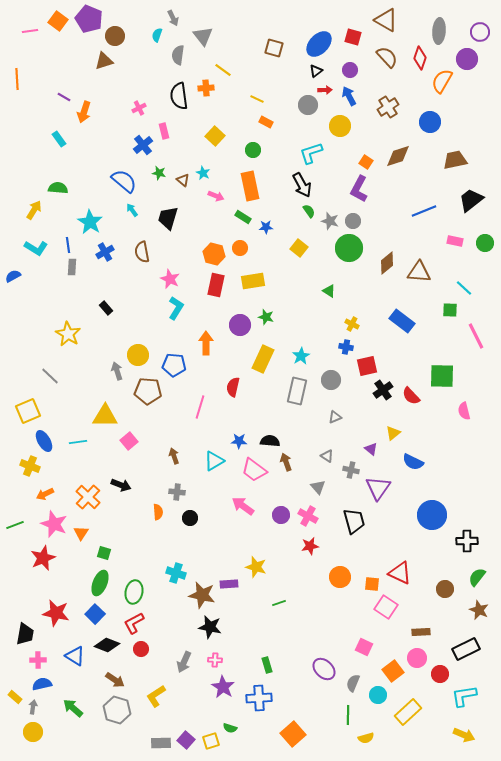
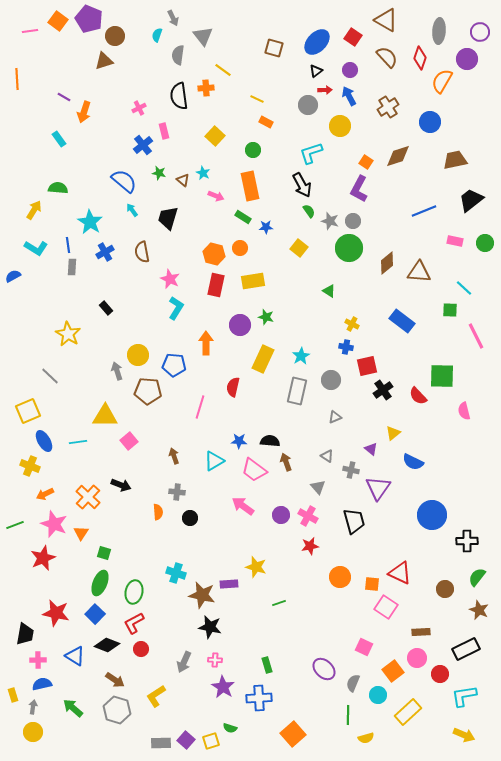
red square at (353, 37): rotated 18 degrees clockwise
blue ellipse at (319, 44): moved 2 px left, 2 px up
red semicircle at (411, 396): moved 7 px right
yellow rectangle at (15, 697): moved 2 px left, 2 px up; rotated 32 degrees clockwise
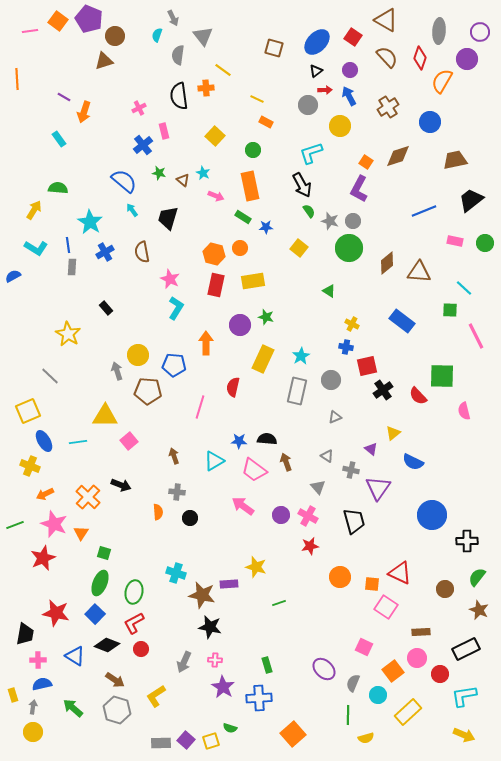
black semicircle at (270, 441): moved 3 px left, 2 px up
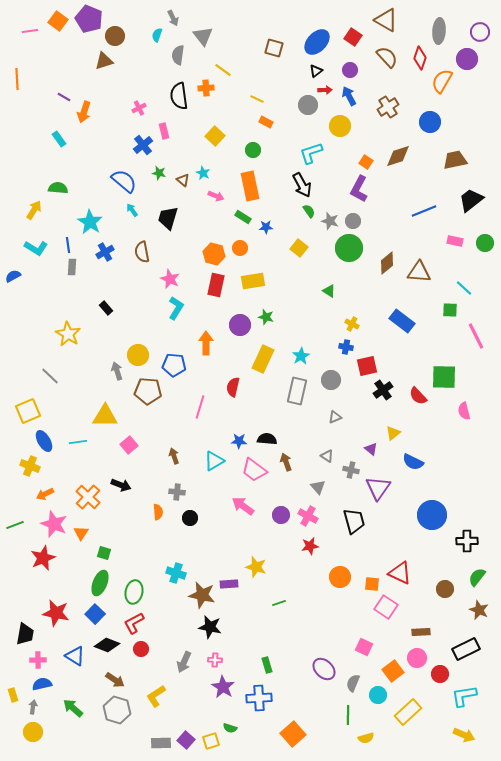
green square at (442, 376): moved 2 px right, 1 px down
pink square at (129, 441): moved 4 px down
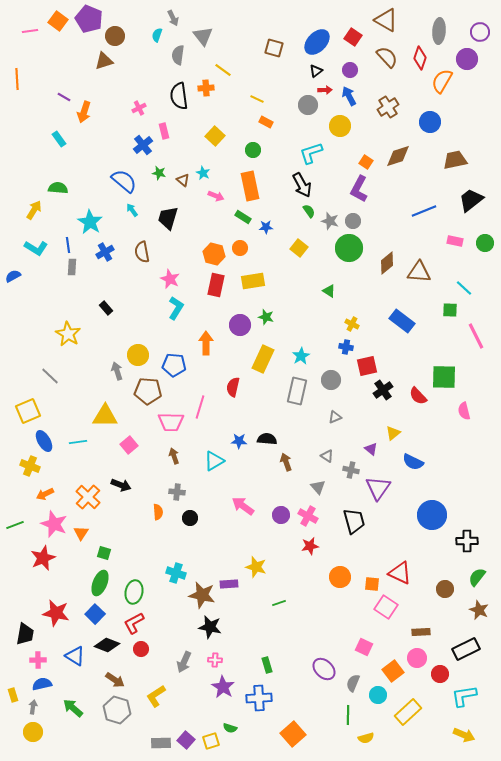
pink trapezoid at (254, 470): moved 83 px left, 48 px up; rotated 36 degrees counterclockwise
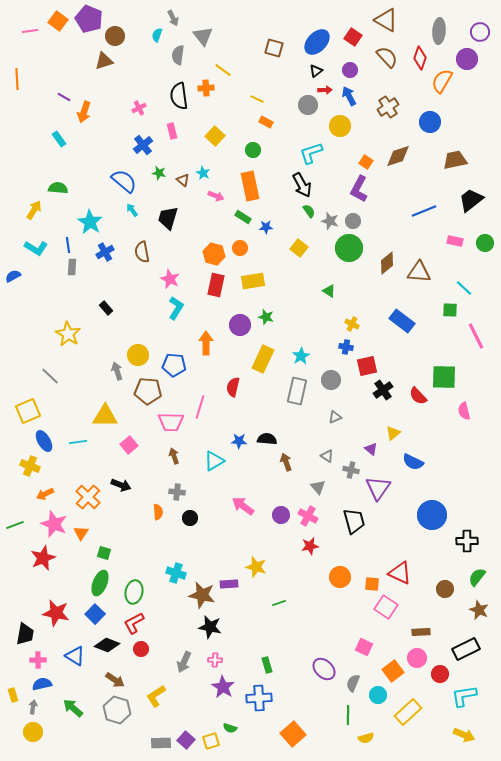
pink rectangle at (164, 131): moved 8 px right
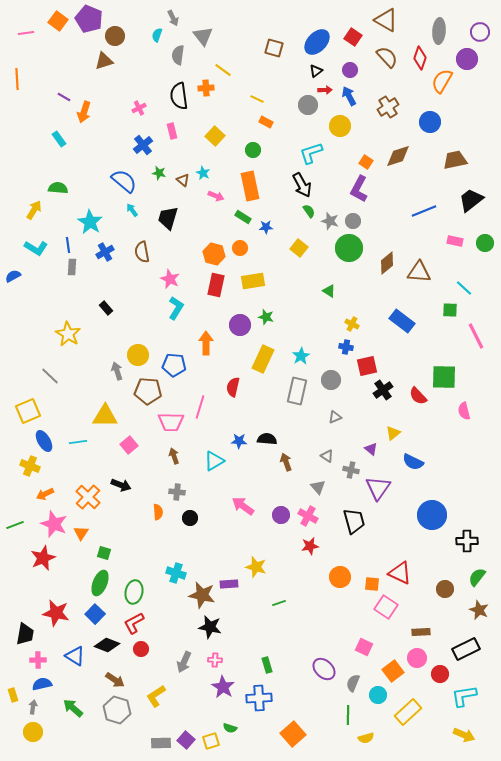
pink line at (30, 31): moved 4 px left, 2 px down
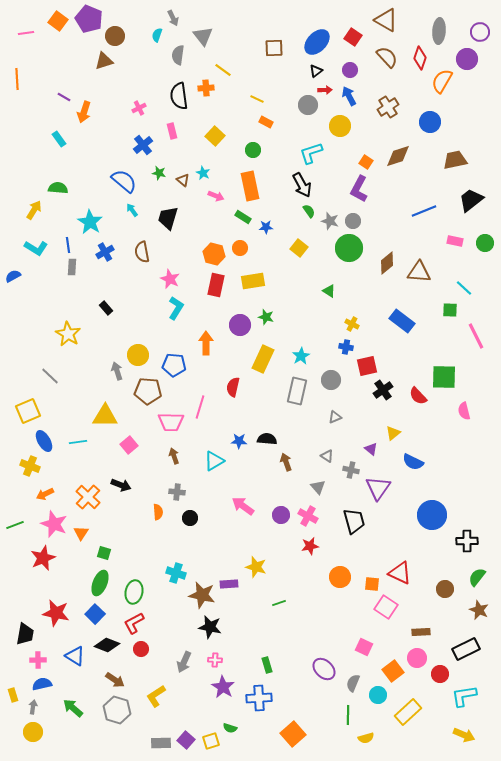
brown square at (274, 48): rotated 18 degrees counterclockwise
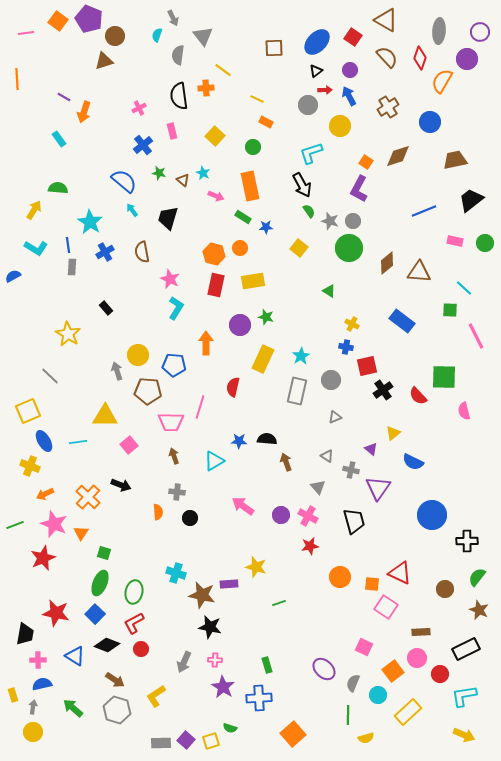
green circle at (253, 150): moved 3 px up
